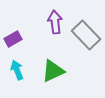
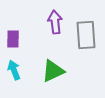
gray rectangle: rotated 40 degrees clockwise
purple rectangle: rotated 60 degrees counterclockwise
cyan arrow: moved 3 px left
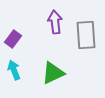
purple rectangle: rotated 36 degrees clockwise
green triangle: moved 2 px down
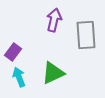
purple arrow: moved 1 px left, 2 px up; rotated 20 degrees clockwise
purple rectangle: moved 13 px down
cyan arrow: moved 5 px right, 7 px down
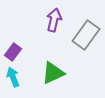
gray rectangle: rotated 40 degrees clockwise
cyan arrow: moved 6 px left
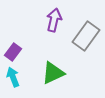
gray rectangle: moved 1 px down
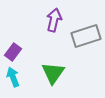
gray rectangle: rotated 36 degrees clockwise
green triangle: rotated 30 degrees counterclockwise
